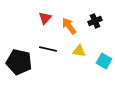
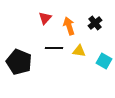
black cross: moved 2 px down; rotated 16 degrees counterclockwise
orange arrow: rotated 18 degrees clockwise
black line: moved 6 px right, 1 px up; rotated 12 degrees counterclockwise
black pentagon: rotated 10 degrees clockwise
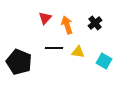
orange arrow: moved 2 px left, 1 px up
yellow triangle: moved 1 px left, 1 px down
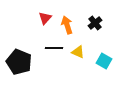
yellow triangle: rotated 16 degrees clockwise
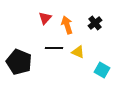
cyan square: moved 2 px left, 9 px down
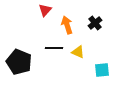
red triangle: moved 8 px up
cyan square: rotated 35 degrees counterclockwise
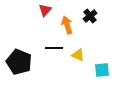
black cross: moved 5 px left, 7 px up
yellow triangle: moved 3 px down
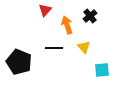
yellow triangle: moved 6 px right, 8 px up; rotated 24 degrees clockwise
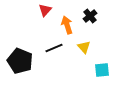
black line: rotated 24 degrees counterclockwise
black pentagon: moved 1 px right, 1 px up
